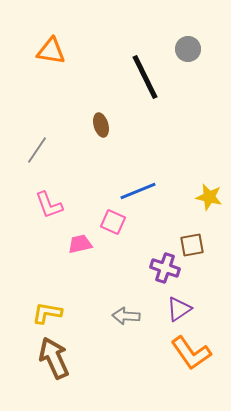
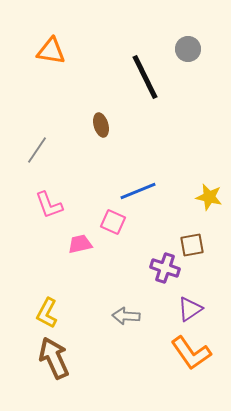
purple triangle: moved 11 px right
yellow L-shape: rotated 72 degrees counterclockwise
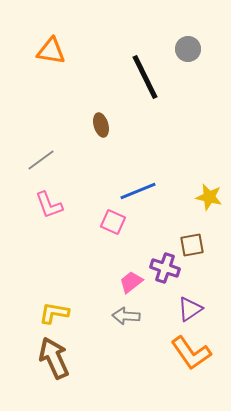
gray line: moved 4 px right, 10 px down; rotated 20 degrees clockwise
pink trapezoid: moved 51 px right, 38 px down; rotated 25 degrees counterclockwise
yellow L-shape: moved 7 px right; rotated 72 degrees clockwise
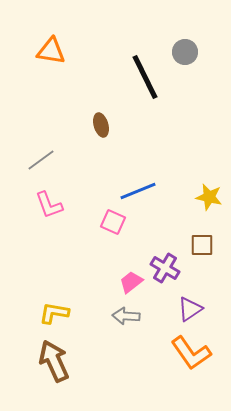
gray circle: moved 3 px left, 3 px down
brown square: moved 10 px right; rotated 10 degrees clockwise
purple cross: rotated 12 degrees clockwise
brown arrow: moved 3 px down
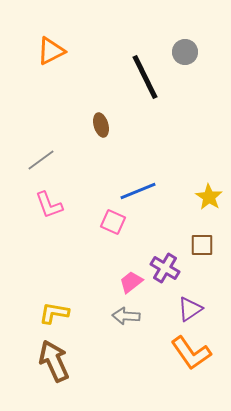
orange triangle: rotated 36 degrees counterclockwise
yellow star: rotated 20 degrees clockwise
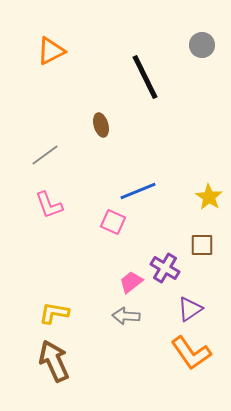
gray circle: moved 17 px right, 7 px up
gray line: moved 4 px right, 5 px up
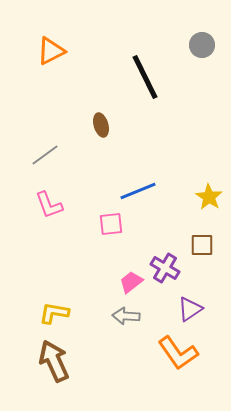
pink square: moved 2 px left, 2 px down; rotated 30 degrees counterclockwise
orange L-shape: moved 13 px left
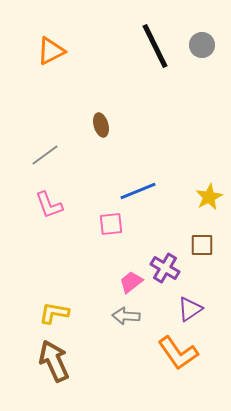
black line: moved 10 px right, 31 px up
yellow star: rotated 12 degrees clockwise
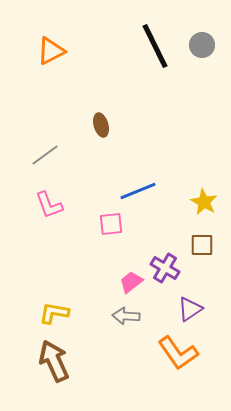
yellow star: moved 5 px left, 5 px down; rotated 16 degrees counterclockwise
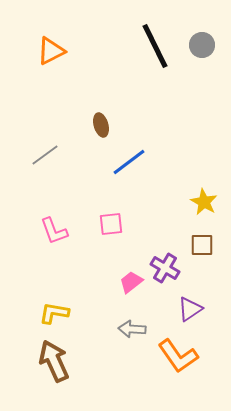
blue line: moved 9 px left, 29 px up; rotated 15 degrees counterclockwise
pink L-shape: moved 5 px right, 26 px down
gray arrow: moved 6 px right, 13 px down
orange L-shape: moved 3 px down
